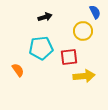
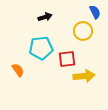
red square: moved 2 px left, 2 px down
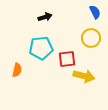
yellow circle: moved 8 px right, 7 px down
orange semicircle: moved 1 px left; rotated 48 degrees clockwise
yellow arrow: rotated 20 degrees clockwise
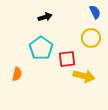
cyan pentagon: rotated 30 degrees counterclockwise
orange semicircle: moved 4 px down
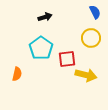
yellow arrow: moved 2 px right, 1 px up
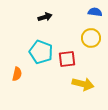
blue semicircle: rotated 56 degrees counterclockwise
cyan pentagon: moved 4 px down; rotated 15 degrees counterclockwise
yellow arrow: moved 3 px left, 9 px down
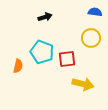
cyan pentagon: moved 1 px right
orange semicircle: moved 1 px right, 8 px up
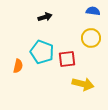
blue semicircle: moved 2 px left, 1 px up
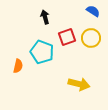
blue semicircle: rotated 24 degrees clockwise
black arrow: rotated 88 degrees counterclockwise
red square: moved 22 px up; rotated 12 degrees counterclockwise
yellow arrow: moved 4 px left
